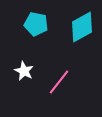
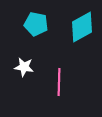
white star: moved 4 px up; rotated 18 degrees counterclockwise
pink line: rotated 36 degrees counterclockwise
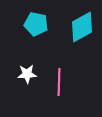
white star: moved 3 px right, 7 px down; rotated 12 degrees counterclockwise
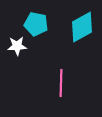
white star: moved 10 px left, 28 px up
pink line: moved 2 px right, 1 px down
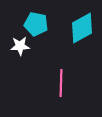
cyan diamond: moved 1 px down
white star: moved 3 px right
